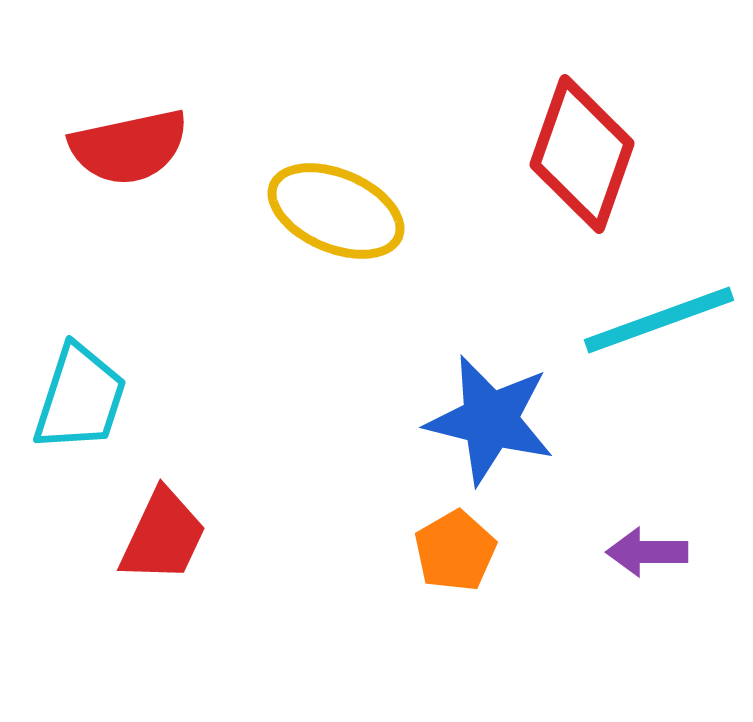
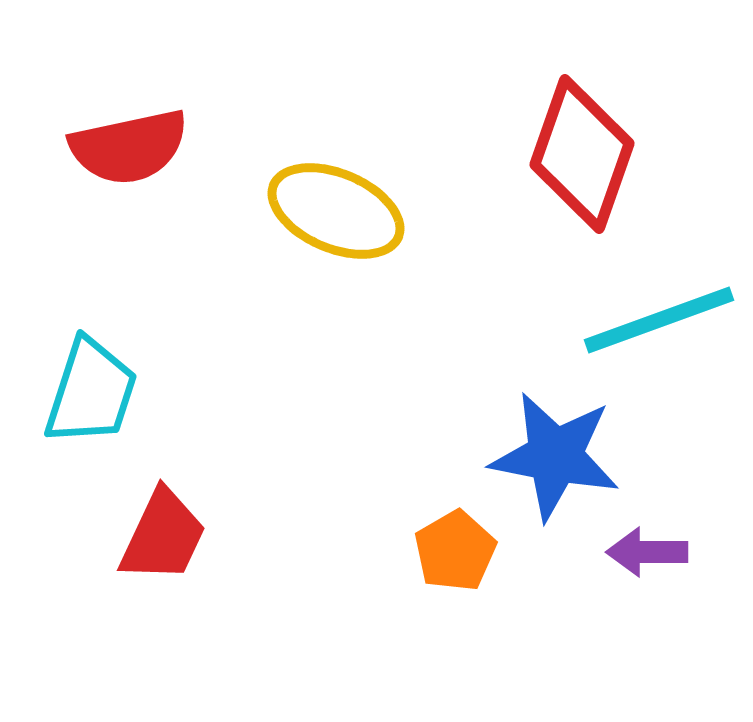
cyan trapezoid: moved 11 px right, 6 px up
blue star: moved 65 px right, 36 px down; rotated 3 degrees counterclockwise
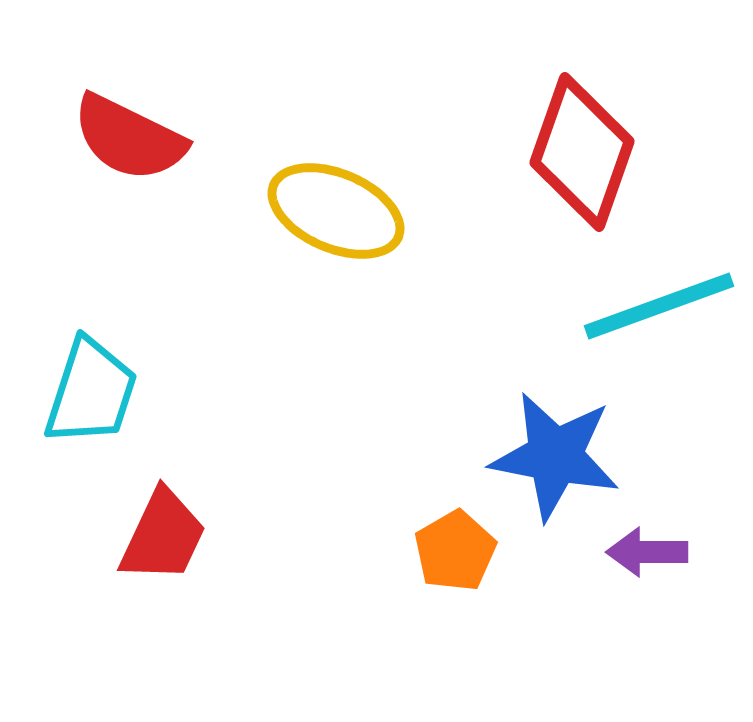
red semicircle: moved 9 px up; rotated 38 degrees clockwise
red diamond: moved 2 px up
cyan line: moved 14 px up
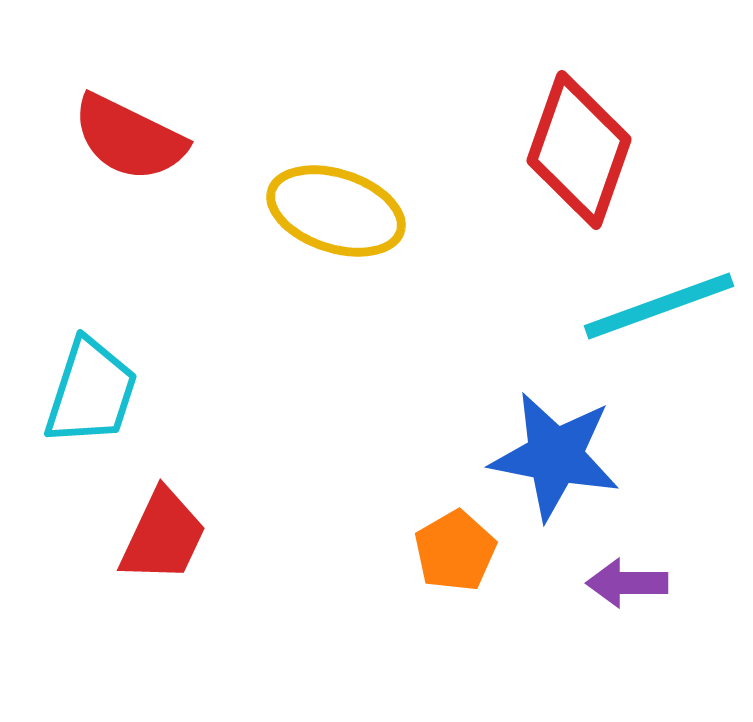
red diamond: moved 3 px left, 2 px up
yellow ellipse: rotated 5 degrees counterclockwise
purple arrow: moved 20 px left, 31 px down
